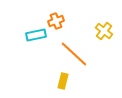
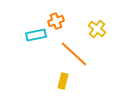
yellow cross: moved 7 px left, 2 px up
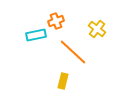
orange line: moved 1 px left, 2 px up
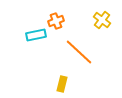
yellow cross: moved 5 px right, 9 px up
orange line: moved 6 px right
yellow rectangle: moved 1 px left, 3 px down
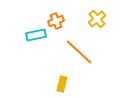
yellow cross: moved 5 px left, 1 px up; rotated 12 degrees clockwise
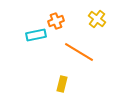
yellow cross: rotated 12 degrees counterclockwise
orange line: rotated 12 degrees counterclockwise
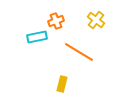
yellow cross: moved 1 px left, 1 px down
cyan rectangle: moved 1 px right, 2 px down
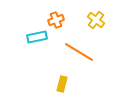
orange cross: moved 1 px up
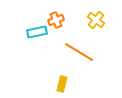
cyan rectangle: moved 5 px up
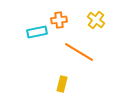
orange cross: moved 3 px right; rotated 14 degrees clockwise
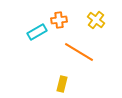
cyan rectangle: rotated 18 degrees counterclockwise
